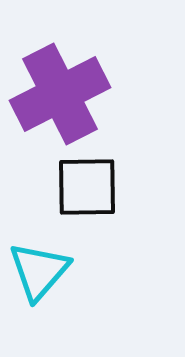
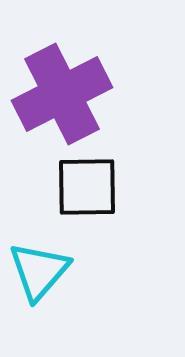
purple cross: moved 2 px right
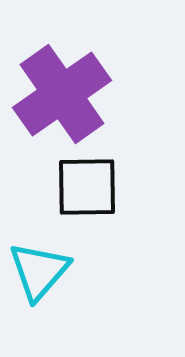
purple cross: rotated 8 degrees counterclockwise
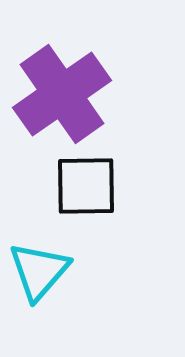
black square: moved 1 px left, 1 px up
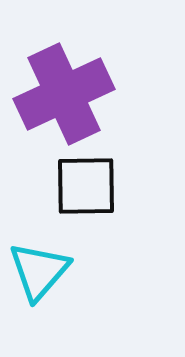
purple cross: moved 2 px right; rotated 10 degrees clockwise
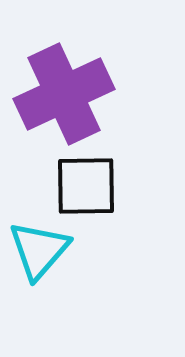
cyan triangle: moved 21 px up
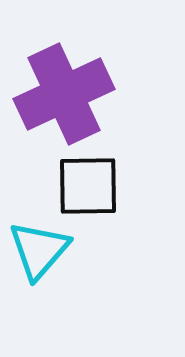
black square: moved 2 px right
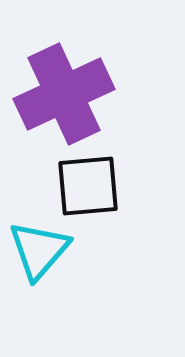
black square: rotated 4 degrees counterclockwise
